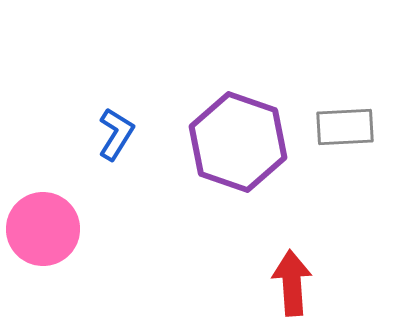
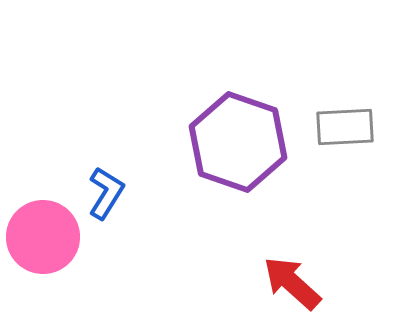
blue L-shape: moved 10 px left, 59 px down
pink circle: moved 8 px down
red arrow: rotated 44 degrees counterclockwise
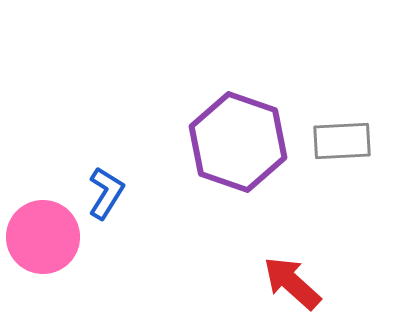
gray rectangle: moved 3 px left, 14 px down
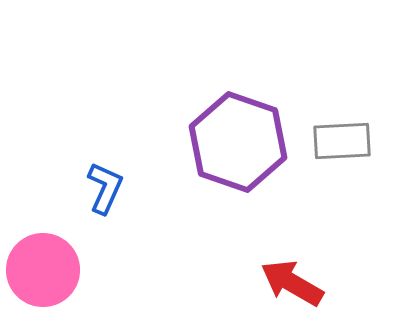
blue L-shape: moved 1 px left, 5 px up; rotated 8 degrees counterclockwise
pink circle: moved 33 px down
red arrow: rotated 12 degrees counterclockwise
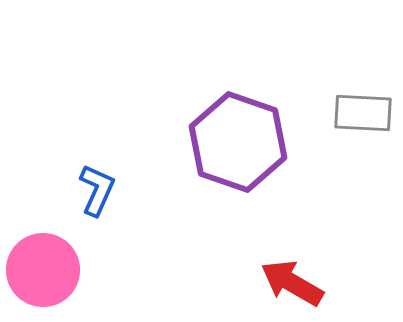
gray rectangle: moved 21 px right, 28 px up; rotated 6 degrees clockwise
blue L-shape: moved 8 px left, 2 px down
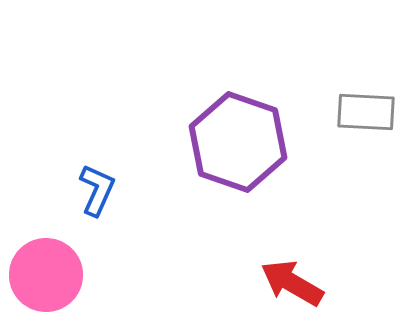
gray rectangle: moved 3 px right, 1 px up
pink circle: moved 3 px right, 5 px down
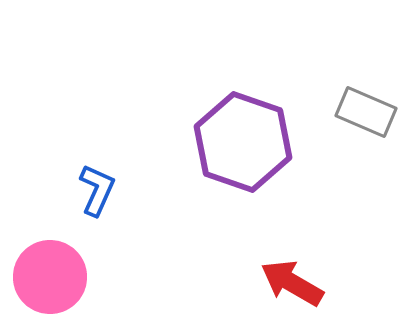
gray rectangle: rotated 20 degrees clockwise
purple hexagon: moved 5 px right
pink circle: moved 4 px right, 2 px down
